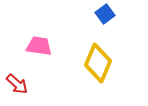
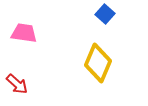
blue square: rotated 12 degrees counterclockwise
pink trapezoid: moved 15 px left, 13 px up
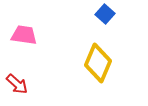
pink trapezoid: moved 2 px down
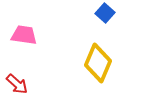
blue square: moved 1 px up
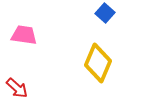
red arrow: moved 4 px down
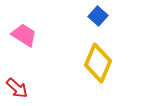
blue square: moved 7 px left, 3 px down
pink trapezoid: rotated 24 degrees clockwise
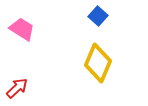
pink trapezoid: moved 2 px left, 6 px up
red arrow: rotated 85 degrees counterclockwise
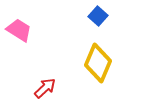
pink trapezoid: moved 3 px left, 1 px down
red arrow: moved 28 px right
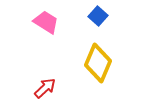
pink trapezoid: moved 27 px right, 8 px up
